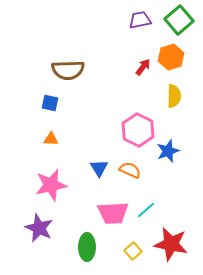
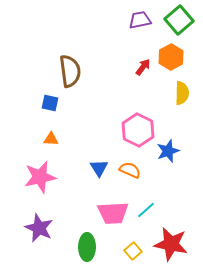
orange hexagon: rotated 10 degrees counterclockwise
brown semicircle: moved 2 px right, 1 px down; rotated 96 degrees counterclockwise
yellow semicircle: moved 8 px right, 3 px up
pink star: moved 11 px left, 8 px up
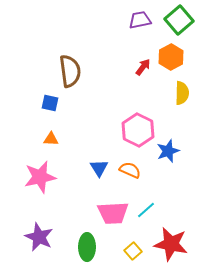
purple star: moved 9 px down
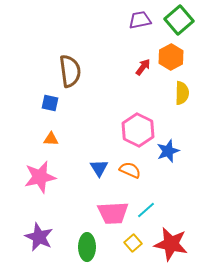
yellow square: moved 8 px up
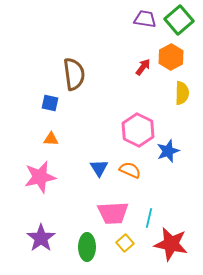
purple trapezoid: moved 5 px right, 1 px up; rotated 20 degrees clockwise
brown semicircle: moved 4 px right, 3 px down
cyan line: moved 3 px right, 8 px down; rotated 36 degrees counterclockwise
purple star: moved 2 px right, 1 px down; rotated 12 degrees clockwise
yellow square: moved 8 px left
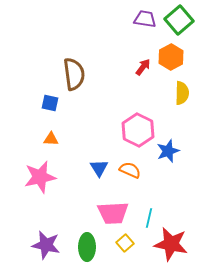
purple star: moved 5 px right, 7 px down; rotated 24 degrees counterclockwise
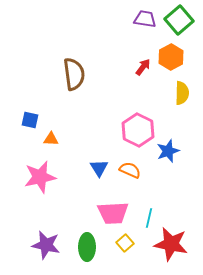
blue square: moved 20 px left, 17 px down
